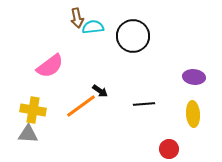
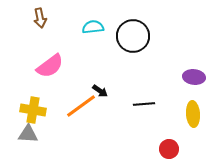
brown arrow: moved 37 px left
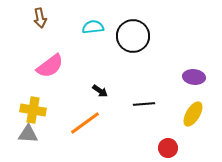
orange line: moved 4 px right, 17 px down
yellow ellipse: rotated 35 degrees clockwise
red circle: moved 1 px left, 1 px up
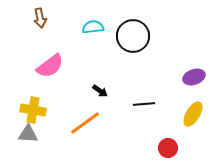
purple ellipse: rotated 25 degrees counterclockwise
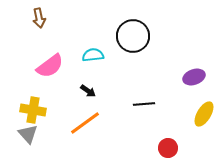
brown arrow: moved 1 px left
cyan semicircle: moved 28 px down
black arrow: moved 12 px left
yellow ellipse: moved 11 px right
gray triangle: rotated 45 degrees clockwise
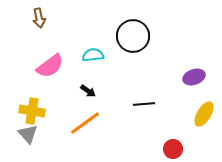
yellow cross: moved 1 px left, 1 px down
red circle: moved 5 px right, 1 px down
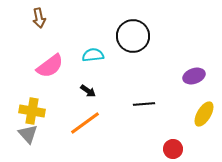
purple ellipse: moved 1 px up
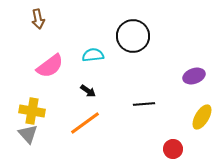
brown arrow: moved 1 px left, 1 px down
yellow ellipse: moved 2 px left, 3 px down
